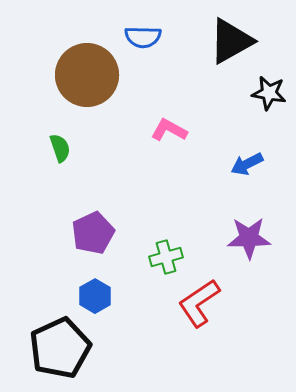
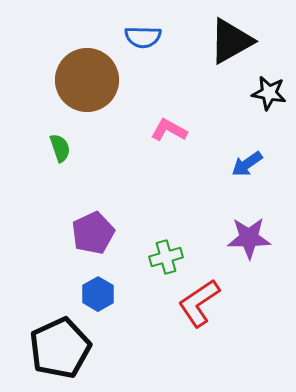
brown circle: moved 5 px down
blue arrow: rotated 8 degrees counterclockwise
blue hexagon: moved 3 px right, 2 px up
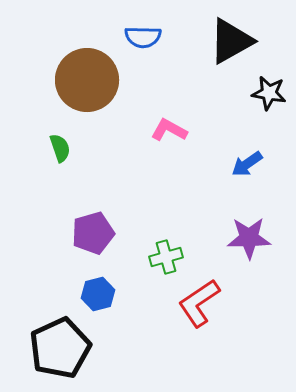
purple pentagon: rotated 9 degrees clockwise
blue hexagon: rotated 16 degrees clockwise
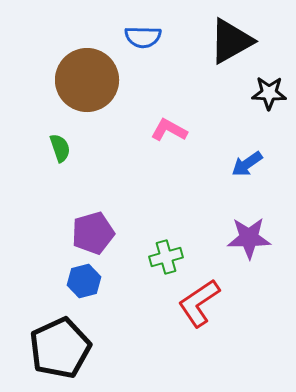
black star: rotated 8 degrees counterclockwise
blue hexagon: moved 14 px left, 13 px up
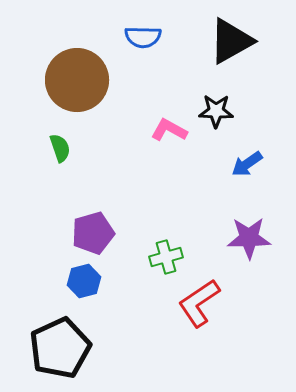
brown circle: moved 10 px left
black star: moved 53 px left, 18 px down
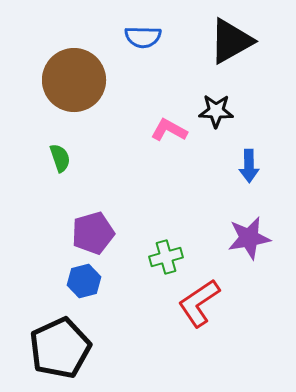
brown circle: moved 3 px left
green semicircle: moved 10 px down
blue arrow: moved 2 px right, 2 px down; rotated 56 degrees counterclockwise
purple star: rotated 9 degrees counterclockwise
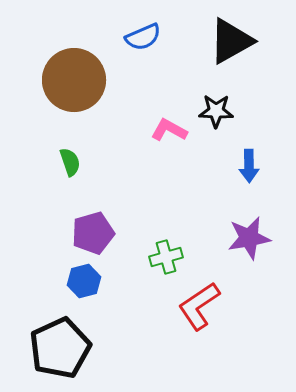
blue semicircle: rotated 24 degrees counterclockwise
green semicircle: moved 10 px right, 4 px down
red L-shape: moved 3 px down
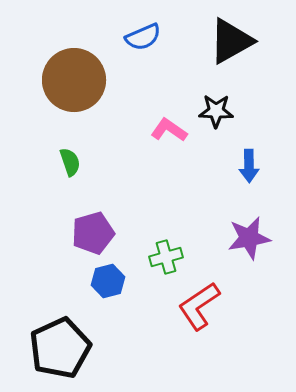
pink L-shape: rotated 6 degrees clockwise
blue hexagon: moved 24 px right
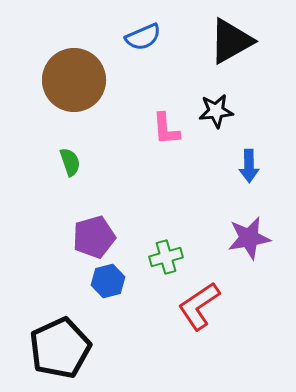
black star: rotated 8 degrees counterclockwise
pink L-shape: moved 3 px left, 1 px up; rotated 129 degrees counterclockwise
purple pentagon: moved 1 px right, 4 px down
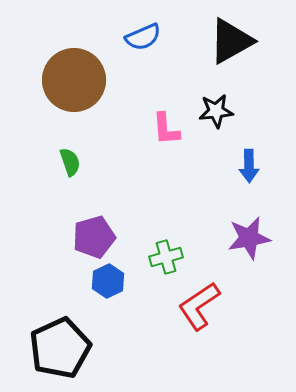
blue hexagon: rotated 12 degrees counterclockwise
